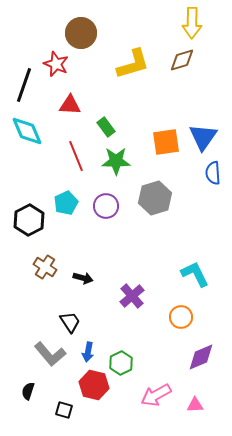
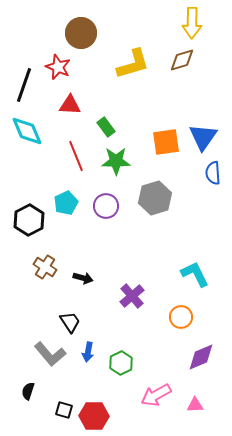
red star: moved 2 px right, 3 px down
red hexagon: moved 31 px down; rotated 12 degrees counterclockwise
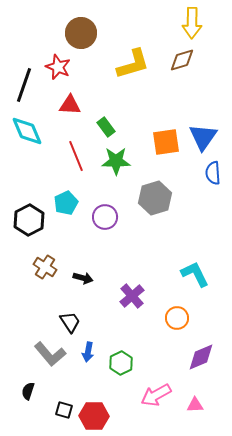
purple circle: moved 1 px left, 11 px down
orange circle: moved 4 px left, 1 px down
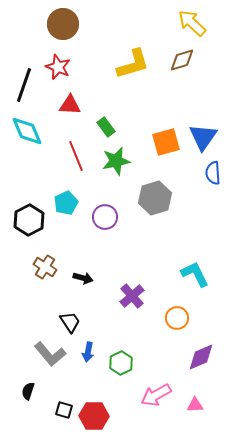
yellow arrow: rotated 132 degrees clockwise
brown circle: moved 18 px left, 9 px up
orange square: rotated 8 degrees counterclockwise
green star: rotated 12 degrees counterclockwise
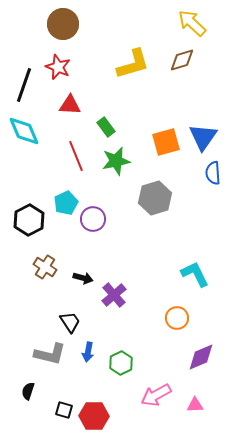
cyan diamond: moved 3 px left
purple circle: moved 12 px left, 2 px down
purple cross: moved 18 px left, 1 px up
gray L-shape: rotated 36 degrees counterclockwise
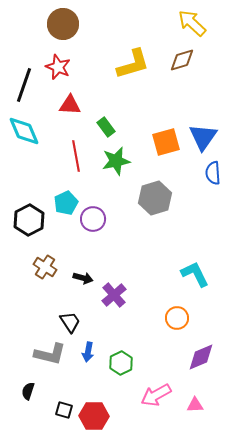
red line: rotated 12 degrees clockwise
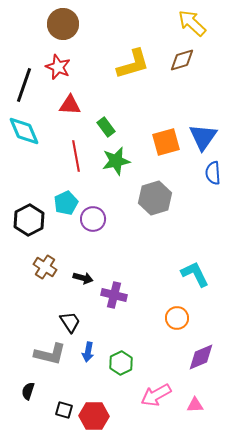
purple cross: rotated 35 degrees counterclockwise
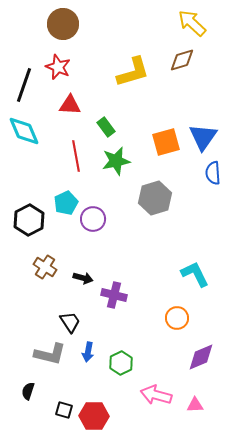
yellow L-shape: moved 8 px down
pink arrow: rotated 44 degrees clockwise
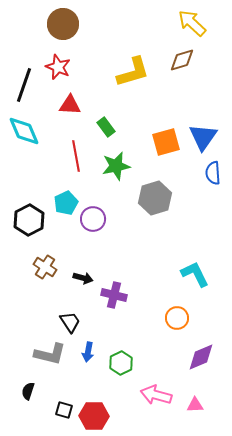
green star: moved 5 px down
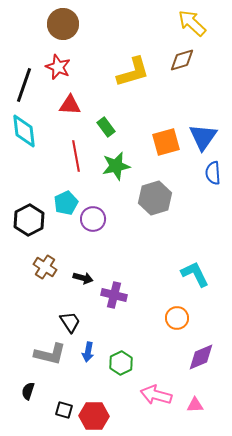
cyan diamond: rotated 16 degrees clockwise
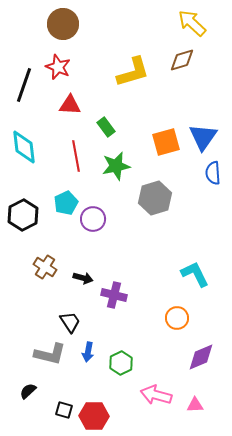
cyan diamond: moved 16 px down
black hexagon: moved 6 px left, 5 px up
black semicircle: rotated 30 degrees clockwise
